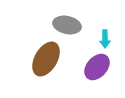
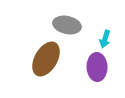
cyan arrow: rotated 18 degrees clockwise
purple ellipse: rotated 44 degrees counterclockwise
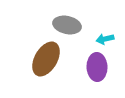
cyan arrow: rotated 60 degrees clockwise
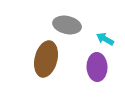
cyan arrow: rotated 42 degrees clockwise
brown ellipse: rotated 16 degrees counterclockwise
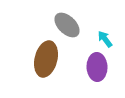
gray ellipse: rotated 32 degrees clockwise
cyan arrow: rotated 24 degrees clockwise
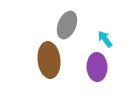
gray ellipse: rotated 68 degrees clockwise
brown ellipse: moved 3 px right, 1 px down; rotated 20 degrees counterclockwise
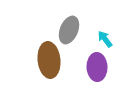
gray ellipse: moved 2 px right, 5 px down
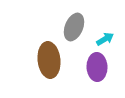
gray ellipse: moved 5 px right, 3 px up
cyan arrow: rotated 96 degrees clockwise
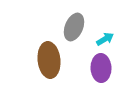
purple ellipse: moved 4 px right, 1 px down
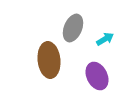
gray ellipse: moved 1 px left, 1 px down
purple ellipse: moved 4 px left, 8 px down; rotated 24 degrees counterclockwise
